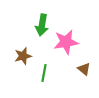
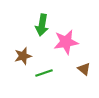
green line: rotated 60 degrees clockwise
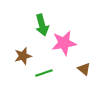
green arrow: rotated 25 degrees counterclockwise
pink star: moved 2 px left, 1 px down
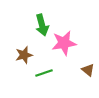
brown star: moved 1 px right, 1 px up
brown triangle: moved 4 px right, 1 px down
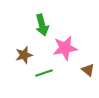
pink star: moved 1 px right, 5 px down
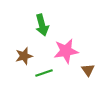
pink star: moved 1 px right, 3 px down
brown star: moved 1 px down
brown triangle: rotated 16 degrees clockwise
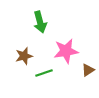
green arrow: moved 2 px left, 3 px up
brown triangle: rotated 32 degrees clockwise
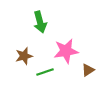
green line: moved 1 px right, 1 px up
